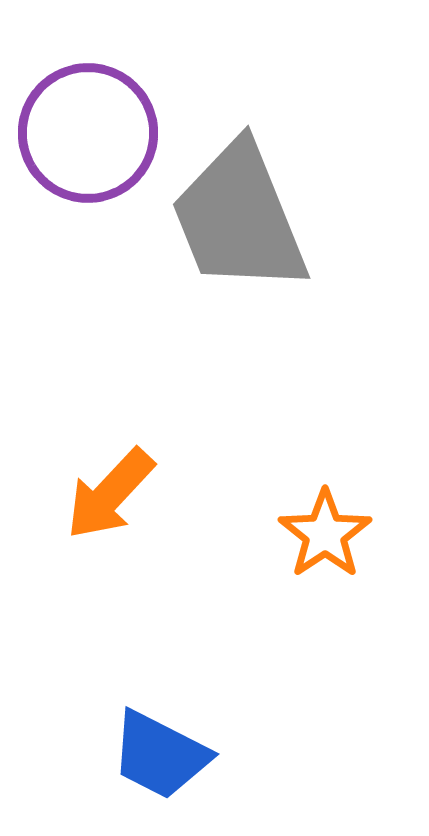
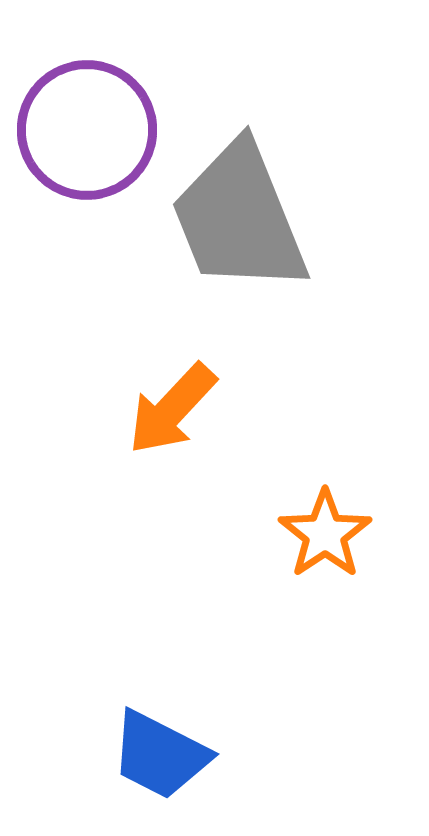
purple circle: moved 1 px left, 3 px up
orange arrow: moved 62 px right, 85 px up
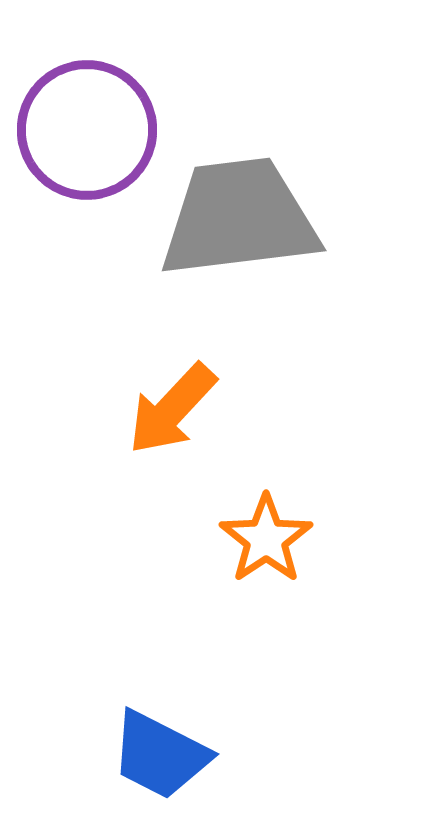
gray trapezoid: rotated 105 degrees clockwise
orange star: moved 59 px left, 5 px down
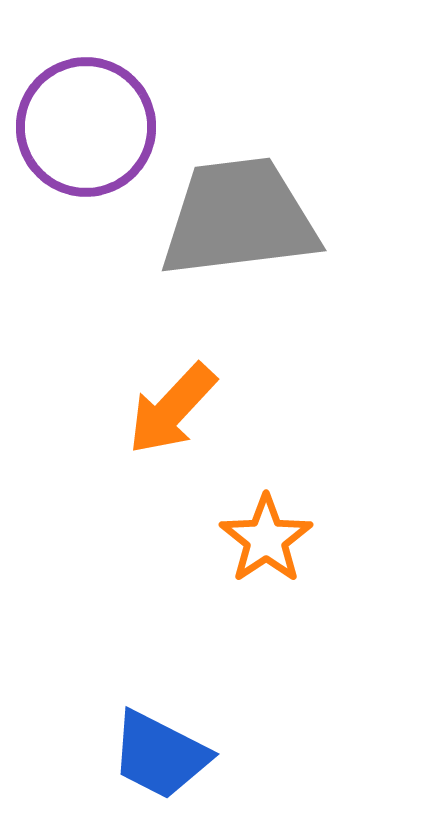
purple circle: moved 1 px left, 3 px up
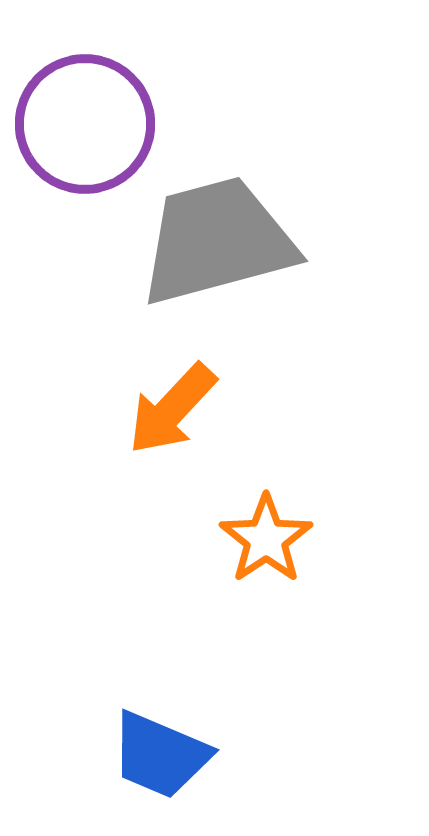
purple circle: moved 1 px left, 3 px up
gray trapezoid: moved 22 px left, 23 px down; rotated 8 degrees counterclockwise
blue trapezoid: rotated 4 degrees counterclockwise
